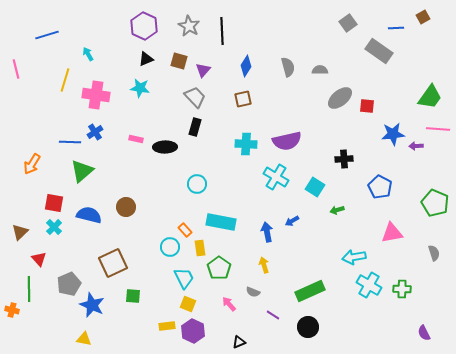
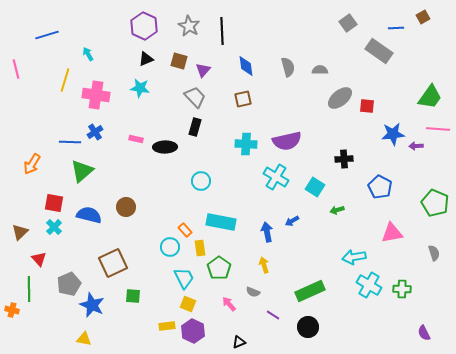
blue diamond at (246, 66): rotated 40 degrees counterclockwise
cyan circle at (197, 184): moved 4 px right, 3 px up
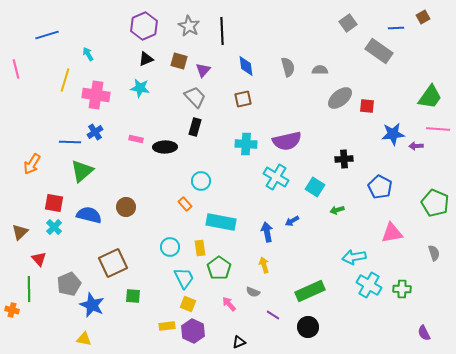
purple hexagon at (144, 26): rotated 12 degrees clockwise
orange rectangle at (185, 230): moved 26 px up
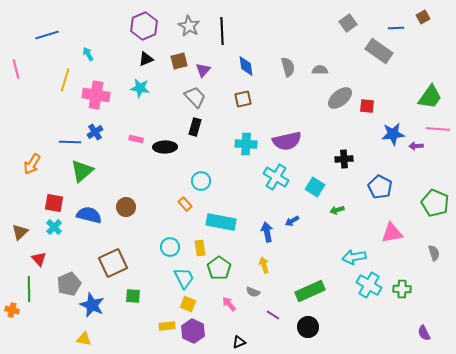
brown square at (179, 61): rotated 30 degrees counterclockwise
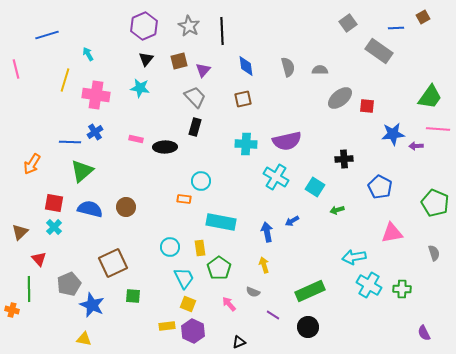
black triangle at (146, 59): rotated 28 degrees counterclockwise
orange rectangle at (185, 204): moved 1 px left, 5 px up; rotated 40 degrees counterclockwise
blue semicircle at (89, 215): moved 1 px right, 6 px up
